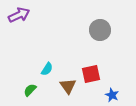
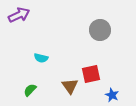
cyan semicircle: moved 6 px left, 11 px up; rotated 72 degrees clockwise
brown triangle: moved 2 px right
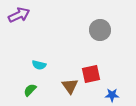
cyan semicircle: moved 2 px left, 7 px down
blue star: rotated 24 degrees counterclockwise
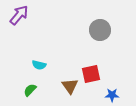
purple arrow: rotated 25 degrees counterclockwise
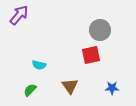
red square: moved 19 px up
blue star: moved 7 px up
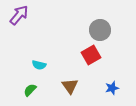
red square: rotated 18 degrees counterclockwise
blue star: rotated 16 degrees counterclockwise
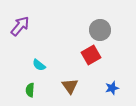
purple arrow: moved 1 px right, 11 px down
cyan semicircle: rotated 24 degrees clockwise
green semicircle: rotated 40 degrees counterclockwise
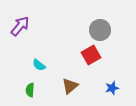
brown triangle: rotated 24 degrees clockwise
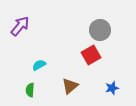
cyan semicircle: rotated 112 degrees clockwise
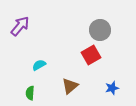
green semicircle: moved 3 px down
